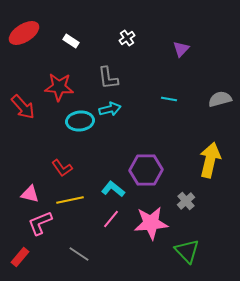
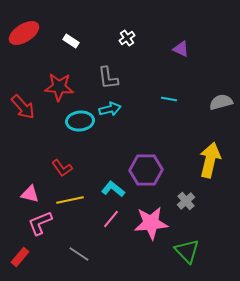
purple triangle: rotated 48 degrees counterclockwise
gray semicircle: moved 1 px right, 3 px down
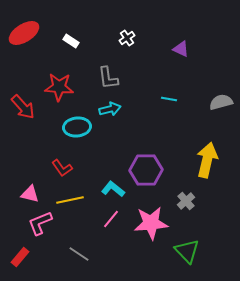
cyan ellipse: moved 3 px left, 6 px down
yellow arrow: moved 3 px left
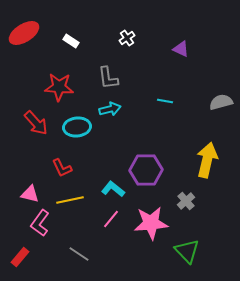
cyan line: moved 4 px left, 2 px down
red arrow: moved 13 px right, 16 px down
red L-shape: rotated 10 degrees clockwise
pink L-shape: rotated 32 degrees counterclockwise
